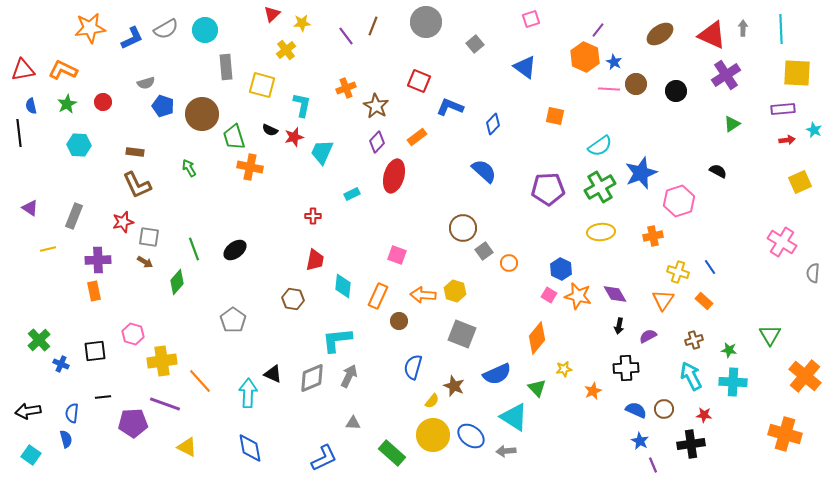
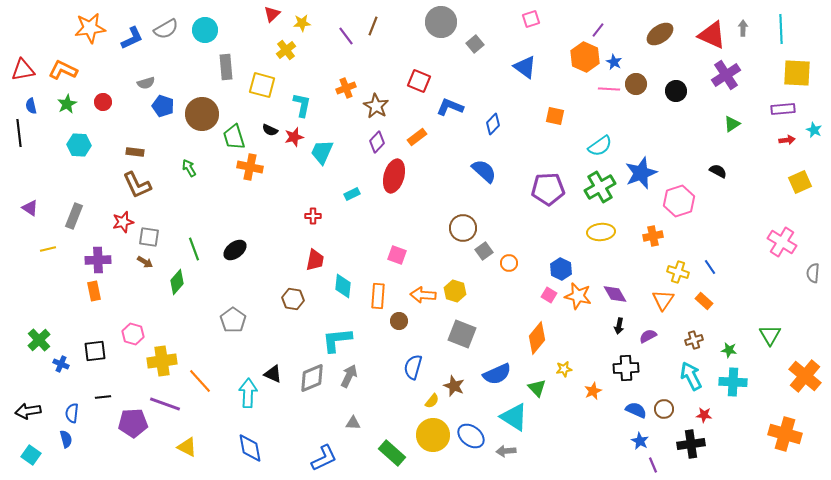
gray circle at (426, 22): moved 15 px right
orange rectangle at (378, 296): rotated 20 degrees counterclockwise
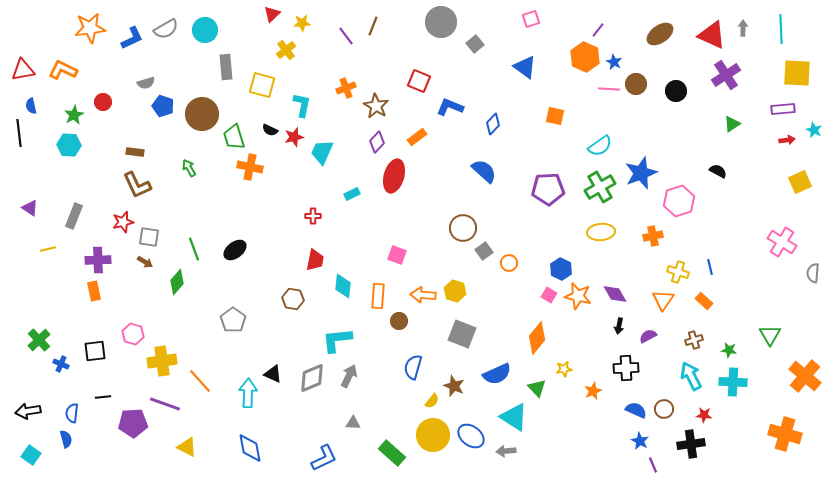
green star at (67, 104): moved 7 px right, 11 px down
cyan hexagon at (79, 145): moved 10 px left
blue line at (710, 267): rotated 21 degrees clockwise
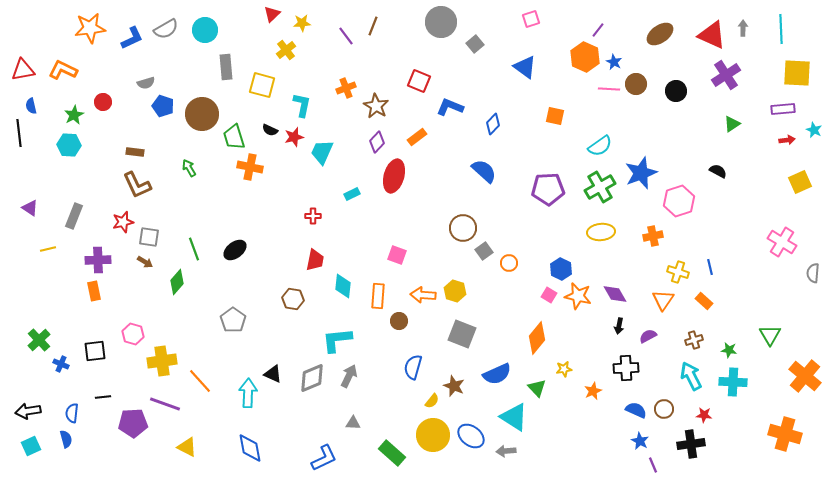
cyan square at (31, 455): moved 9 px up; rotated 30 degrees clockwise
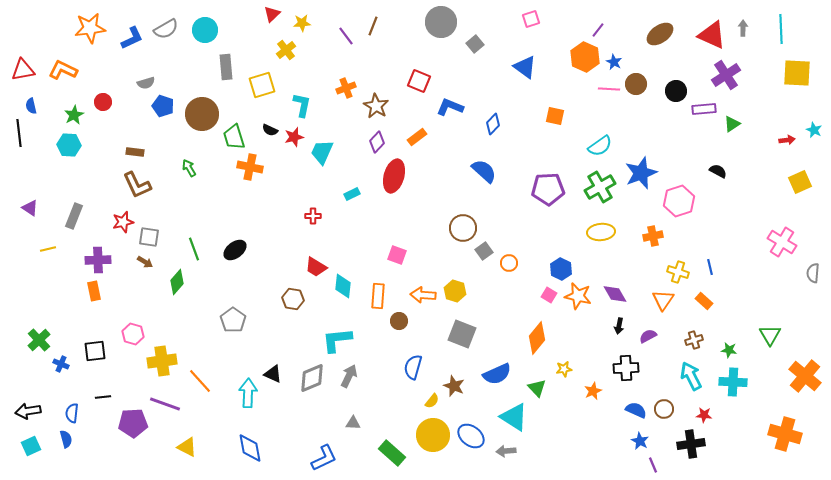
yellow square at (262, 85): rotated 32 degrees counterclockwise
purple rectangle at (783, 109): moved 79 px left
red trapezoid at (315, 260): moved 1 px right, 7 px down; rotated 110 degrees clockwise
